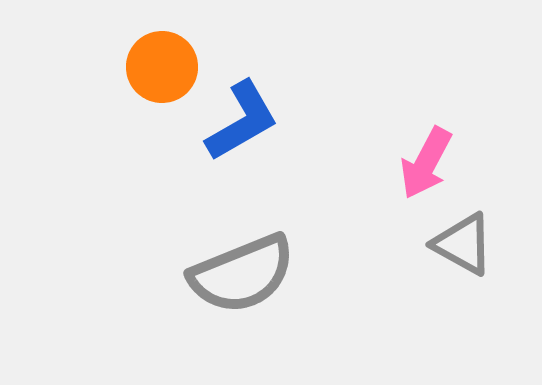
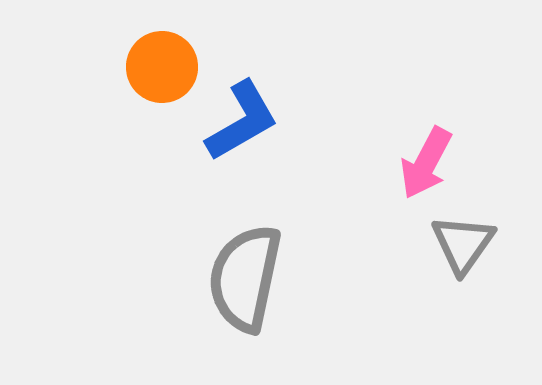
gray triangle: rotated 36 degrees clockwise
gray semicircle: moved 3 px right, 4 px down; rotated 124 degrees clockwise
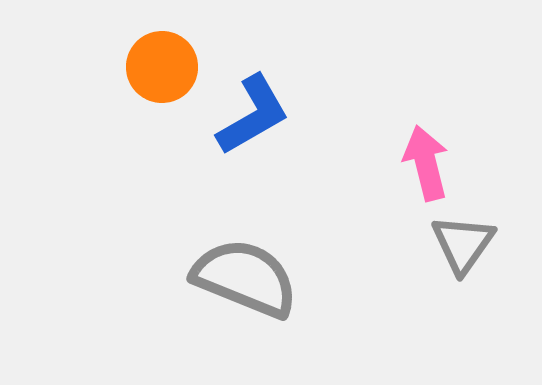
blue L-shape: moved 11 px right, 6 px up
pink arrow: rotated 138 degrees clockwise
gray semicircle: rotated 100 degrees clockwise
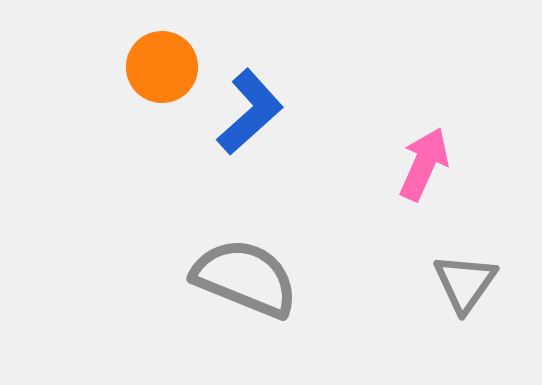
blue L-shape: moved 3 px left, 3 px up; rotated 12 degrees counterclockwise
pink arrow: moved 2 px left, 1 px down; rotated 38 degrees clockwise
gray triangle: moved 2 px right, 39 px down
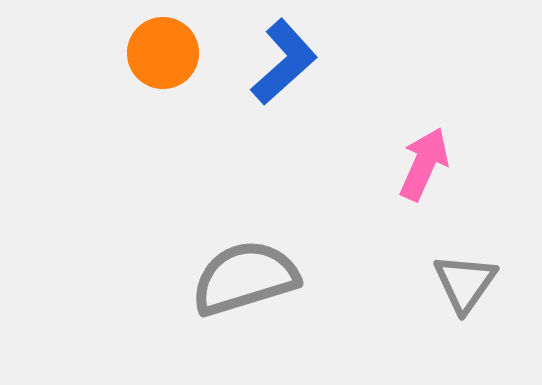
orange circle: moved 1 px right, 14 px up
blue L-shape: moved 34 px right, 50 px up
gray semicircle: rotated 39 degrees counterclockwise
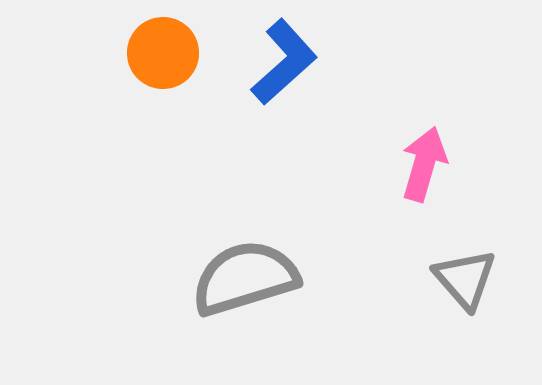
pink arrow: rotated 8 degrees counterclockwise
gray triangle: moved 4 px up; rotated 16 degrees counterclockwise
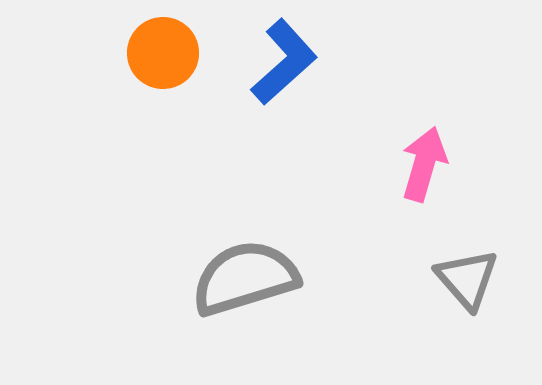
gray triangle: moved 2 px right
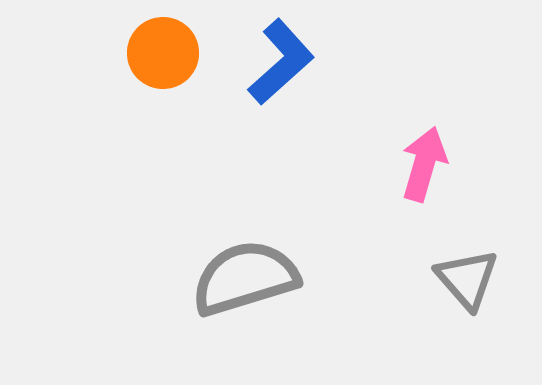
blue L-shape: moved 3 px left
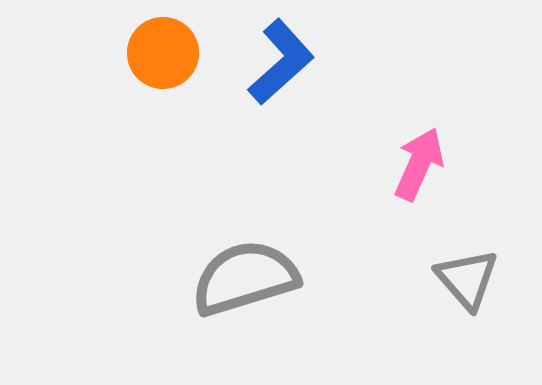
pink arrow: moved 5 px left; rotated 8 degrees clockwise
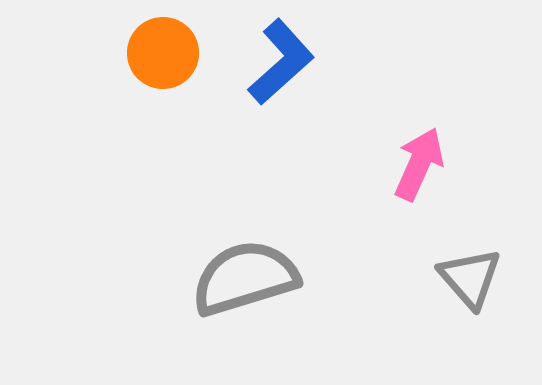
gray triangle: moved 3 px right, 1 px up
